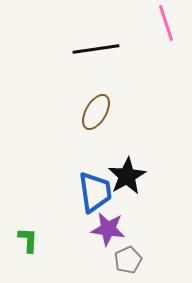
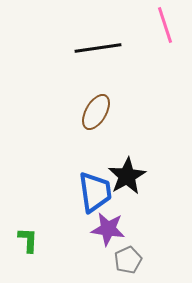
pink line: moved 1 px left, 2 px down
black line: moved 2 px right, 1 px up
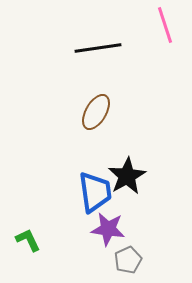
green L-shape: rotated 28 degrees counterclockwise
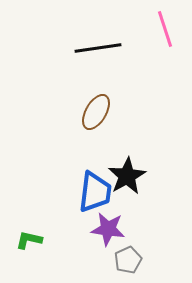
pink line: moved 4 px down
blue trapezoid: rotated 15 degrees clockwise
green L-shape: moved 1 px right; rotated 52 degrees counterclockwise
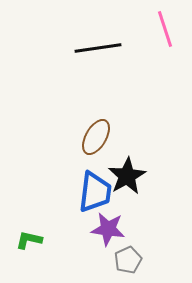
brown ellipse: moved 25 px down
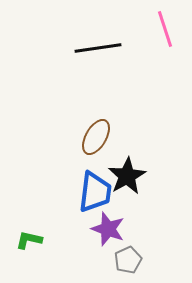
purple star: rotated 12 degrees clockwise
